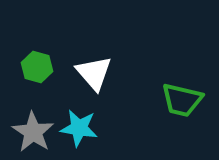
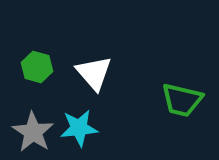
cyan star: rotated 15 degrees counterclockwise
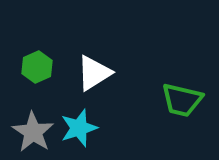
green hexagon: rotated 20 degrees clockwise
white triangle: rotated 39 degrees clockwise
cyan star: rotated 12 degrees counterclockwise
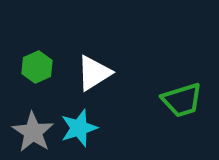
green trapezoid: rotated 30 degrees counterclockwise
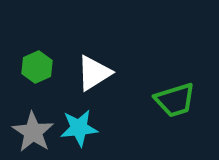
green trapezoid: moved 7 px left
cyan star: rotated 12 degrees clockwise
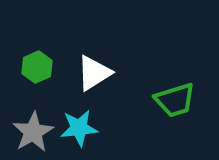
gray star: rotated 9 degrees clockwise
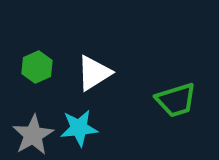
green trapezoid: moved 1 px right
gray star: moved 3 px down
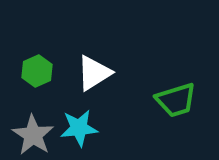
green hexagon: moved 4 px down
gray star: rotated 9 degrees counterclockwise
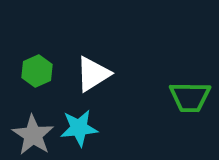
white triangle: moved 1 px left, 1 px down
green trapezoid: moved 14 px right, 3 px up; rotated 18 degrees clockwise
